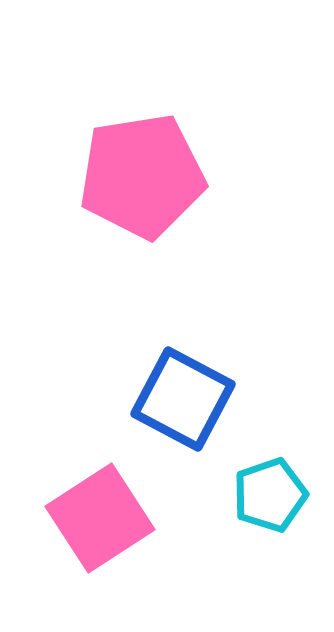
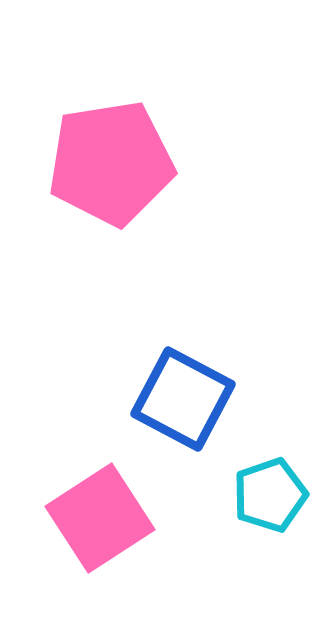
pink pentagon: moved 31 px left, 13 px up
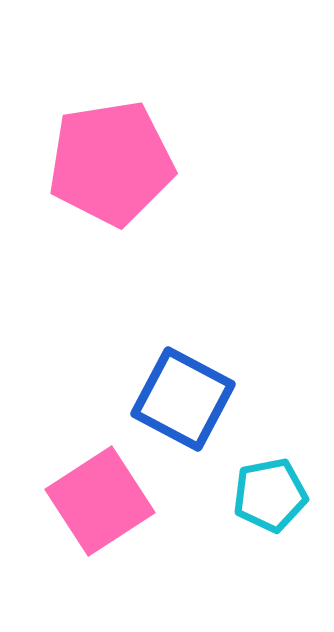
cyan pentagon: rotated 8 degrees clockwise
pink square: moved 17 px up
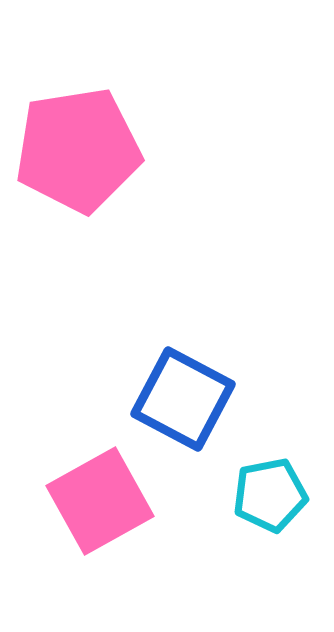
pink pentagon: moved 33 px left, 13 px up
pink square: rotated 4 degrees clockwise
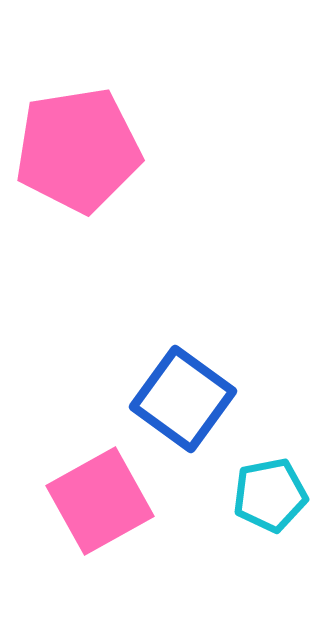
blue square: rotated 8 degrees clockwise
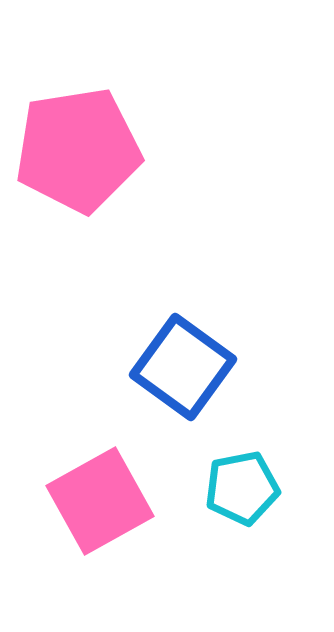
blue square: moved 32 px up
cyan pentagon: moved 28 px left, 7 px up
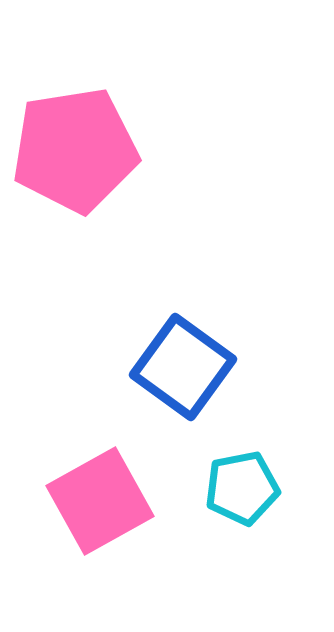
pink pentagon: moved 3 px left
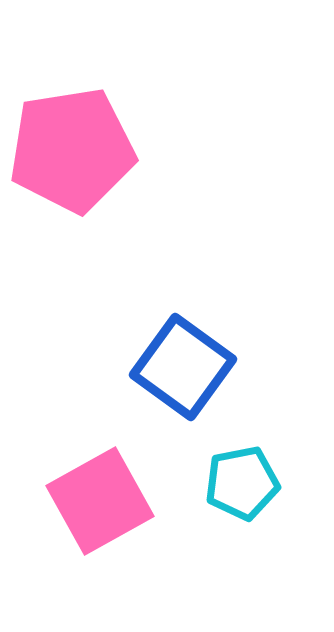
pink pentagon: moved 3 px left
cyan pentagon: moved 5 px up
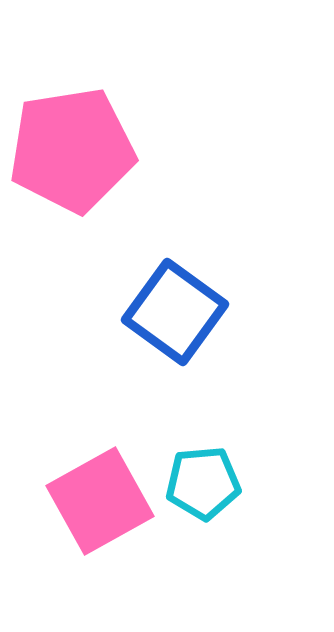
blue square: moved 8 px left, 55 px up
cyan pentagon: moved 39 px left; rotated 6 degrees clockwise
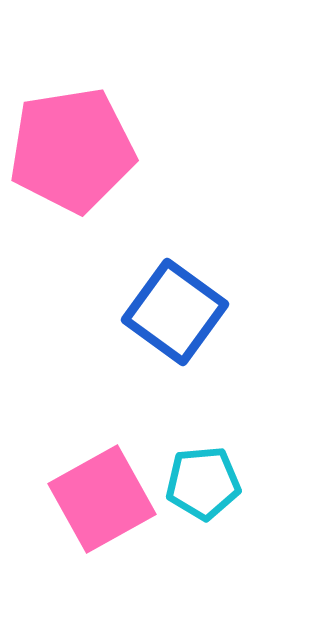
pink square: moved 2 px right, 2 px up
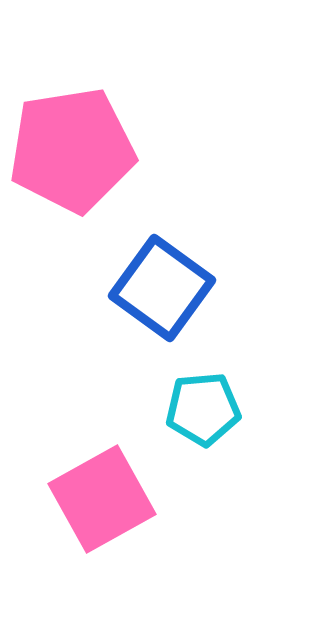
blue square: moved 13 px left, 24 px up
cyan pentagon: moved 74 px up
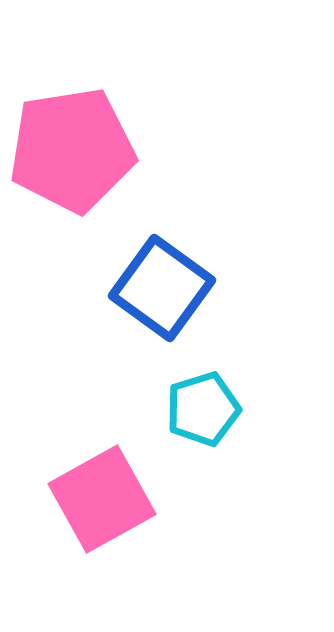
cyan pentagon: rotated 12 degrees counterclockwise
